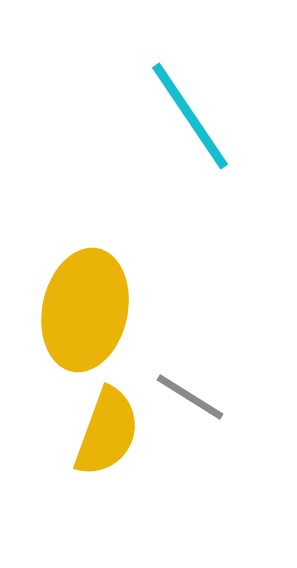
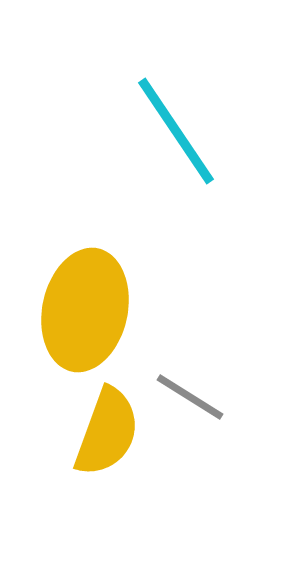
cyan line: moved 14 px left, 15 px down
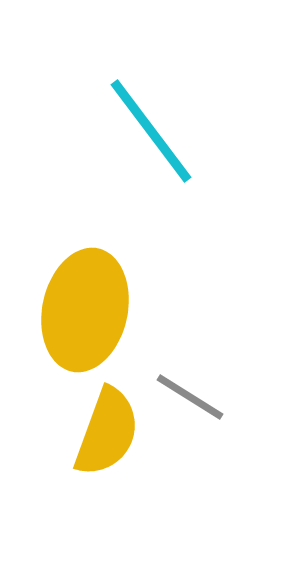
cyan line: moved 25 px left; rotated 3 degrees counterclockwise
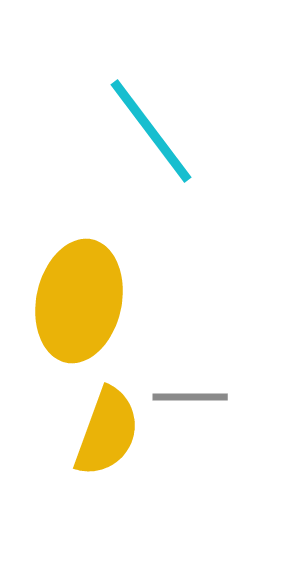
yellow ellipse: moved 6 px left, 9 px up
gray line: rotated 32 degrees counterclockwise
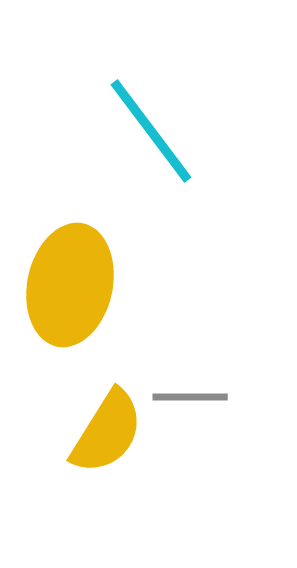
yellow ellipse: moved 9 px left, 16 px up
yellow semicircle: rotated 12 degrees clockwise
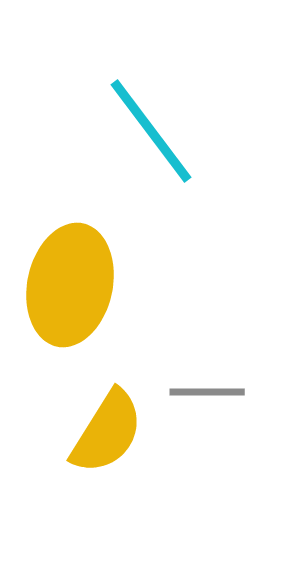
gray line: moved 17 px right, 5 px up
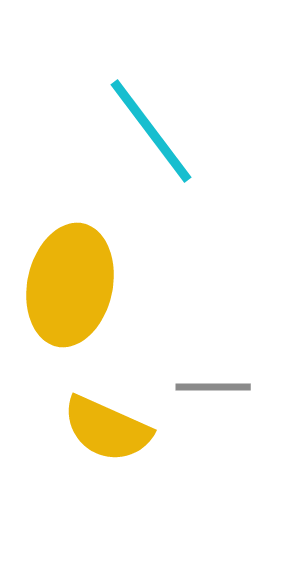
gray line: moved 6 px right, 5 px up
yellow semicircle: moved 3 px up; rotated 82 degrees clockwise
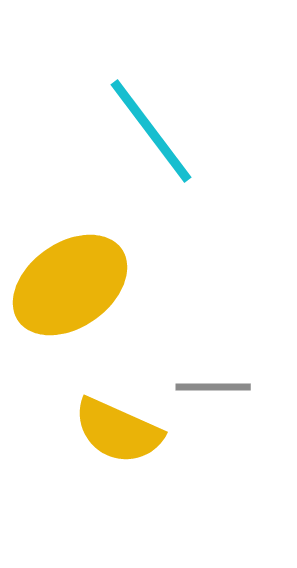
yellow ellipse: rotated 43 degrees clockwise
yellow semicircle: moved 11 px right, 2 px down
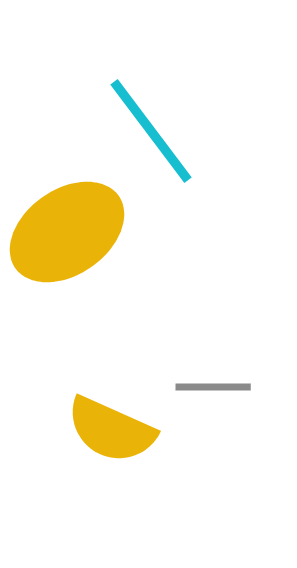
yellow ellipse: moved 3 px left, 53 px up
yellow semicircle: moved 7 px left, 1 px up
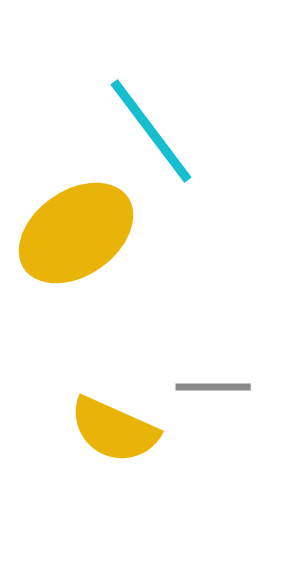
yellow ellipse: moved 9 px right, 1 px down
yellow semicircle: moved 3 px right
